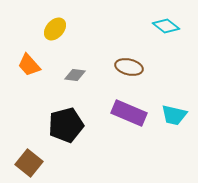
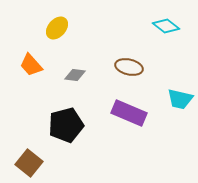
yellow ellipse: moved 2 px right, 1 px up
orange trapezoid: moved 2 px right
cyan trapezoid: moved 6 px right, 16 px up
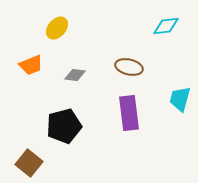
cyan diamond: rotated 44 degrees counterclockwise
orange trapezoid: rotated 70 degrees counterclockwise
cyan trapezoid: rotated 92 degrees clockwise
purple rectangle: rotated 60 degrees clockwise
black pentagon: moved 2 px left, 1 px down
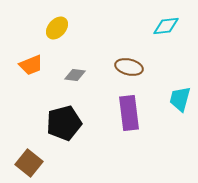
black pentagon: moved 3 px up
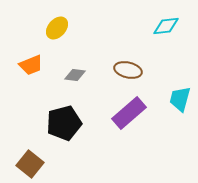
brown ellipse: moved 1 px left, 3 px down
purple rectangle: rotated 56 degrees clockwise
brown square: moved 1 px right, 1 px down
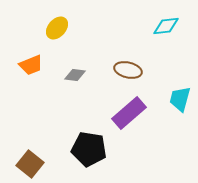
black pentagon: moved 25 px right, 26 px down; rotated 24 degrees clockwise
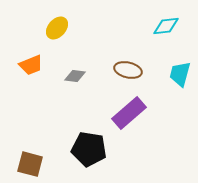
gray diamond: moved 1 px down
cyan trapezoid: moved 25 px up
brown square: rotated 24 degrees counterclockwise
